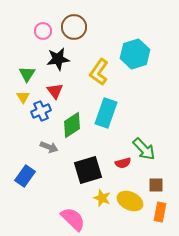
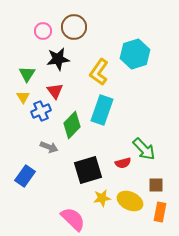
cyan rectangle: moved 4 px left, 3 px up
green diamond: rotated 12 degrees counterclockwise
yellow star: rotated 30 degrees counterclockwise
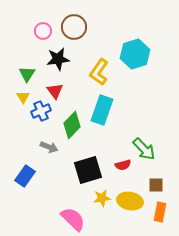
red semicircle: moved 2 px down
yellow ellipse: rotated 15 degrees counterclockwise
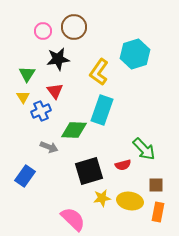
green diamond: moved 2 px right, 5 px down; rotated 48 degrees clockwise
black square: moved 1 px right, 1 px down
orange rectangle: moved 2 px left
